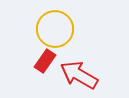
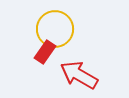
red rectangle: moved 9 px up
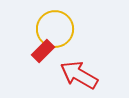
red rectangle: moved 2 px left, 1 px up; rotated 10 degrees clockwise
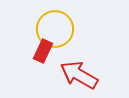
red rectangle: rotated 20 degrees counterclockwise
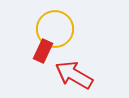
red arrow: moved 5 px left
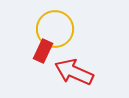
red arrow: moved 3 px up; rotated 6 degrees counterclockwise
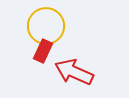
yellow circle: moved 9 px left, 3 px up
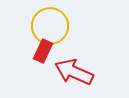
yellow circle: moved 4 px right
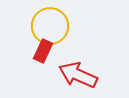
red arrow: moved 4 px right, 3 px down
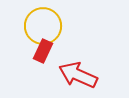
yellow circle: moved 7 px left
